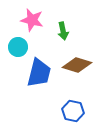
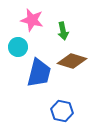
brown diamond: moved 5 px left, 4 px up
blue hexagon: moved 11 px left
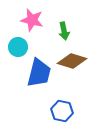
green arrow: moved 1 px right
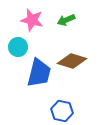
green arrow: moved 2 px right, 11 px up; rotated 78 degrees clockwise
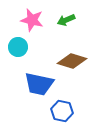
blue trapezoid: moved 11 px down; rotated 88 degrees clockwise
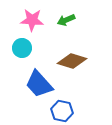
pink star: rotated 10 degrees counterclockwise
cyan circle: moved 4 px right, 1 px down
blue trapezoid: rotated 36 degrees clockwise
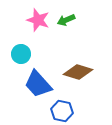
pink star: moved 6 px right; rotated 15 degrees clockwise
cyan circle: moved 1 px left, 6 px down
brown diamond: moved 6 px right, 11 px down
blue trapezoid: moved 1 px left
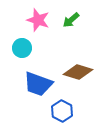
green arrow: moved 5 px right; rotated 18 degrees counterclockwise
cyan circle: moved 1 px right, 6 px up
blue trapezoid: rotated 28 degrees counterclockwise
blue hexagon: rotated 15 degrees clockwise
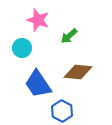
green arrow: moved 2 px left, 16 px down
brown diamond: rotated 12 degrees counterclockwise
blue trapezoid: rotated 36 degrees clockwise
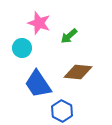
pink star: moved 1 px right, 3 px down
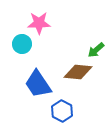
pink star: rotated 20 degrees counterclockwise
green arrow: moved 27 px right, 14 px down
cyan circle: moved 4 px up
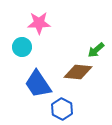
cyan circle: moved 3 px down
blue hexagon: moved 2 px up
